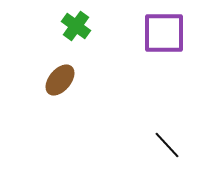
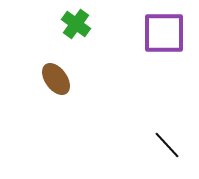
green cross: moved 2 px up
brown ellipse: moved 4 px left, 1 px up; rotated 76 degrees counterclockwise
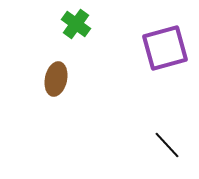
purple square: moved 1 px right, 15 px down; rotated 15 degrees counterclockwise
brown ellipse: rotated 48 degrees clockwise
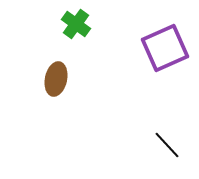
purple square: rotated 9 degrees counterclockwise
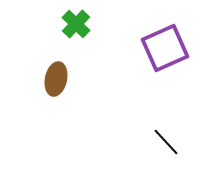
green cross: rotated 8 degrees clockwise
black line: moved 1 px left, 3 px up
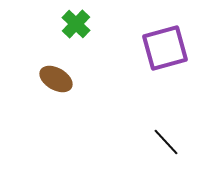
purple square: rotated 9 degrees clockwise
brown ellipse: rotated 72 degrees counterclockwise
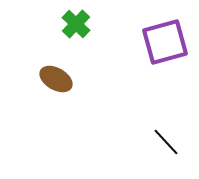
purple square: moved 6 px up
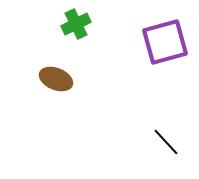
green cross: rotated 20 degrees clockwise
brown ellipse: rotated 8 degrees counterclockwise
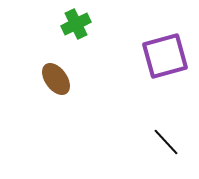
purple square: moved 14 px down
brown ellipse: rotated 32 degrees clockwise
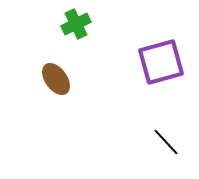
purple square: moved 4 px left, 6 px down
